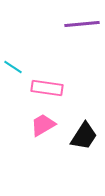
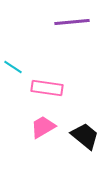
purple line: moved 10 px left, 2 px up
pink trapezoid: moved 2 px down
black trapezoid: moved 1 px right; rotated 84 degrees counterclockwise
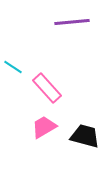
pink rectangle: rotated 40 degrees clockwise
pink trapezoid: moved 1 px right
black trapezoid: rotated 24 degrees counterclockwise
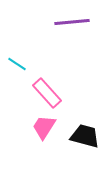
cyan line: moved 4 px right, 3 px up
pink rectangle: moved 5 px down
pink trapezoid: rotated 28 degrees counterclockwise
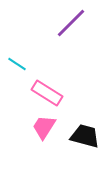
purple line: moved 1 px left, 1 px down; rotated 40 degrees counterclockwise
pink rectangle: rotated 16 degrees counterclockwise
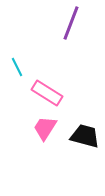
purple line: rotated 24 degrees counterclockwise
cyan line: moved 3 px down; rotated 30 degrees clockwise
pink trapezoid: moved 1 px right, 1 px down
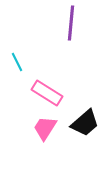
purple line: rotated 16 degrees counterclockwise
cyan line: moved 5 px up
black trapezoid: moved 13 px up; rotated 124 degrees clockwise
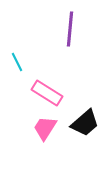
purple line: moved 1 px left, 6 px down
